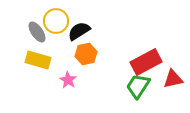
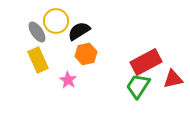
yellow rectangle: rotated 50 degrees clockwise
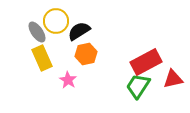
yellow rectangle: moved 4 px right, 2 px up
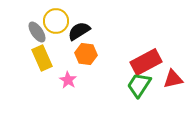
orange hexagon: rotated 20 degrees clockwise
green trapezoid: moved 1 px right, 1 px up
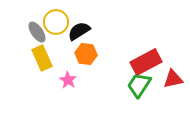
yellow circle: moved 1 px down
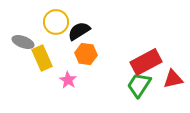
gray ellipse: moved 14 px left, 10 px down; rotated 35 degrees counterclockwise
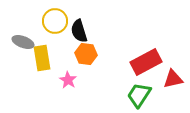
yellow circle: moved 1 px left, 1 px up
black semicircle: rotated 75 degrees counterclockwise
yellow rectangle: rotated 15 degrees clockwise
green trapezoid: moved 10 px down
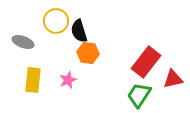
yellow circle: moved 1 px right
orange hexagon: moved 2 px right, 1 px up
yellow rectangle: moved 9 px left, 22 px down; rotated 15 degrees clockwise
red rectangle: rotated 24 degrees counterclockwise
pink star: rotated 18 degrees clockwise
